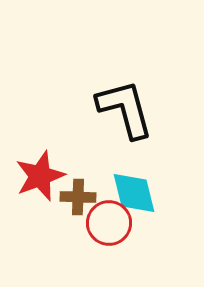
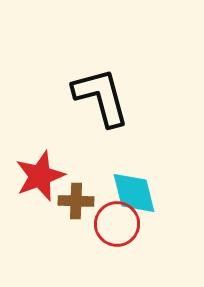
black L-shape: moved 24 px left, 12 px up
brown cross: moved 2 px left, 4 px down
red circle: moved 8 px right, 1 px down
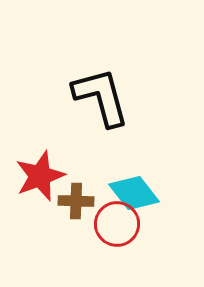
cyan diamond: rotated 24 degrees counterclockwise
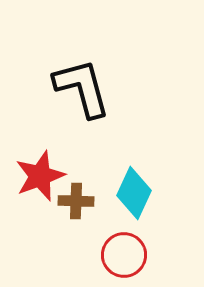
black L-shape: moved 19 px left, 9 px up
cyan diamond: rotated 63 degrees clockwise
red circle: moved 7 px right, 31 px down
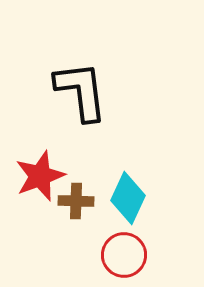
black L-shape: moved 1 px left, 3 px down; rotated 8 degrees clockwise
cyan diamond: moved 6 px left, 5 px down
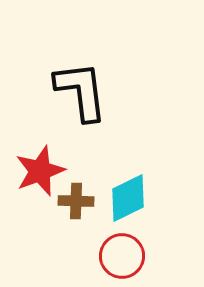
red star: moved 5 px up
cyan diamond: rotated 39 degrees clockwise
red circle: moved 2 px left, 1 px down
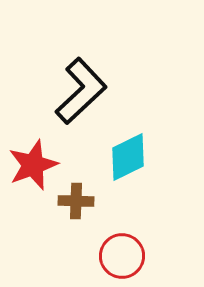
black L-shape: rotated 54 degrees clockwise
red star: moved 7 px left, 6 px up
cyan diamond: moved 41 px up
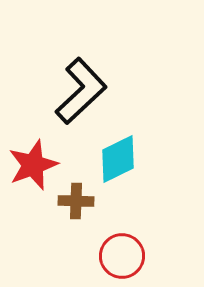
cyan diamond: moved 10 px left, 2 px down
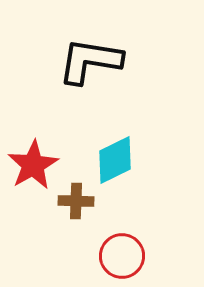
black L-shape: moved 9 px right, 30 px up; rotated 128 degrees counterclockwise
cyan diamond: moved 3 px left, 1 px down
red star: rotated 9 degrees counterclockwise
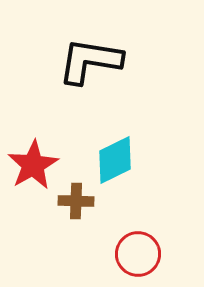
red circle: moved 16 px right, 2 px up
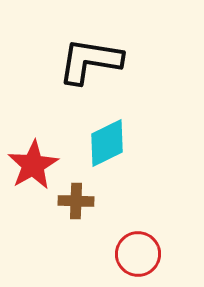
cyan diamond: moved 8 px left, 17 px up
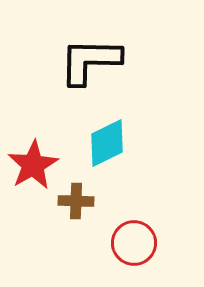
black L-shape: rotated 8 degrees counterclockwise
red circle: moved 4 px left, 11 px up
